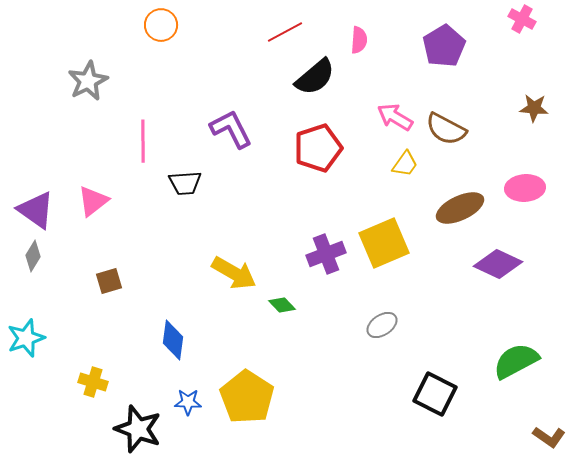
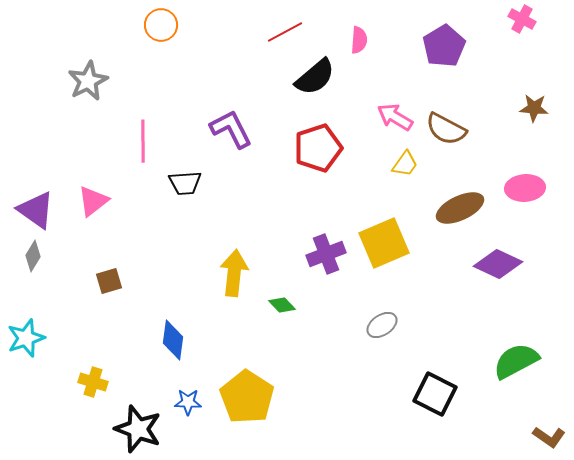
yellow arrow: rotated 114 degrees counterclockwise
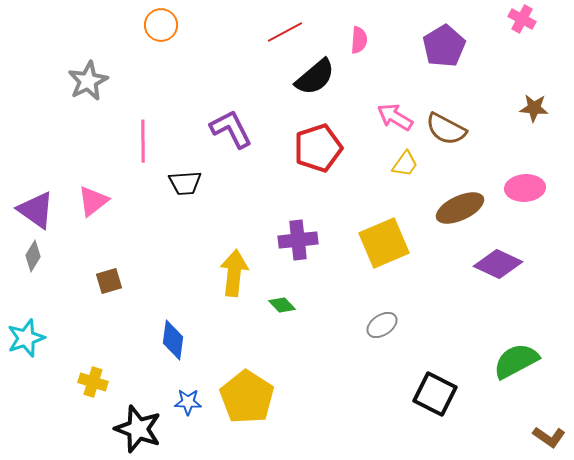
purple cross: moved 28 px left, 14 px up; rotated 15 degrees clockwise
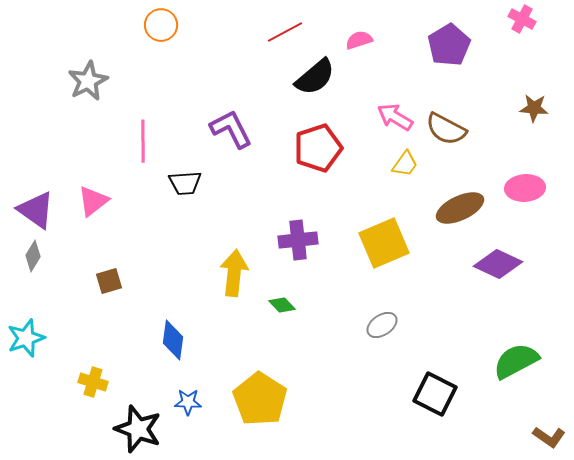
pink semicircle: rotated 112 degrees counterclockwise
purple pentagon: moved 5 px right, 1 px up
yellow pentagon: moved 13 px right, 2 px down
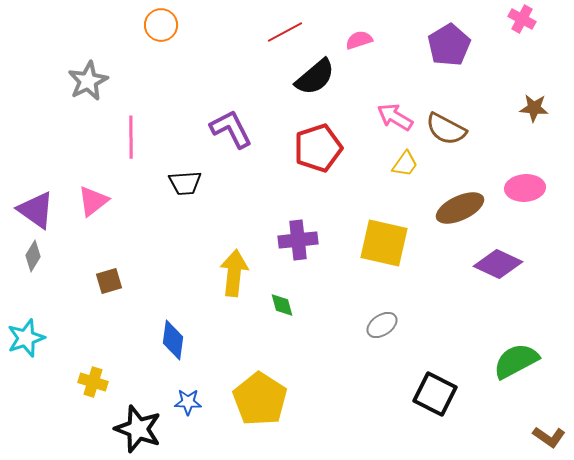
pink line: moved 12 px left, 4 px up
yellow square: rotated 36 degrees clockwise
green diamond: rotated 28 degrees clockwise
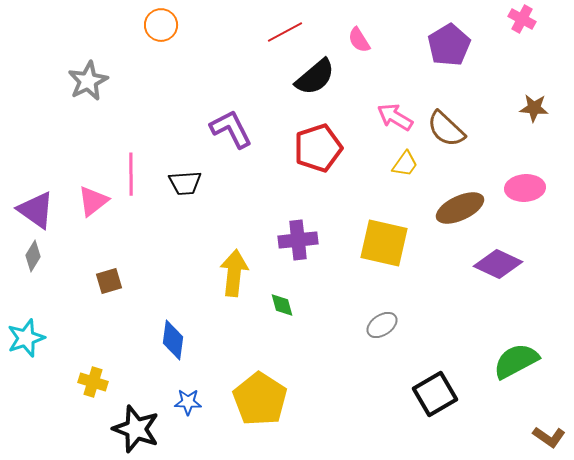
pink semicircle: rotated 104 degrees counterclockwise
brown semicircle: rotated 15 degrees clockwise
pink line: moved 37 px down
black square: rotated 33 degrees clockwise
black star: moved 2 px left
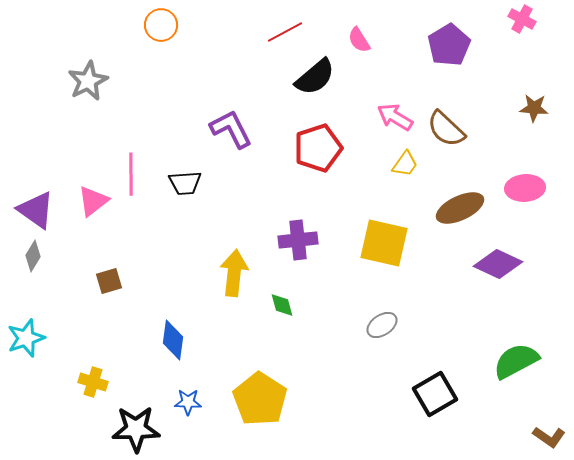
black star: rotated 21 degrees counterclockwise
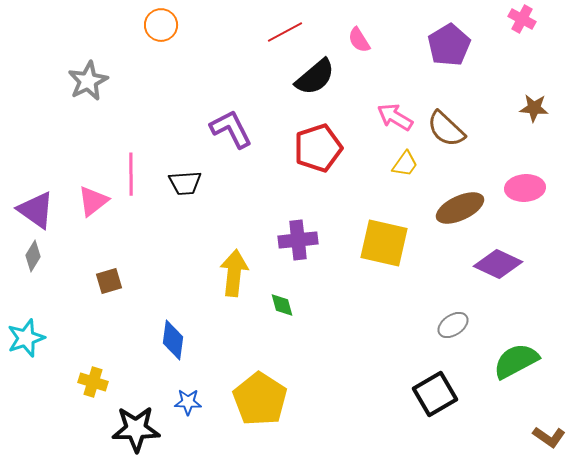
gray ellipse: moved 71 px right
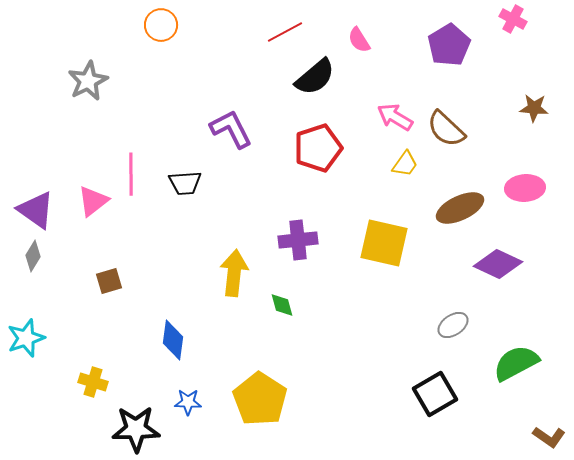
pink cross: moved 9 px left
green semicircle: moved 2 px down
